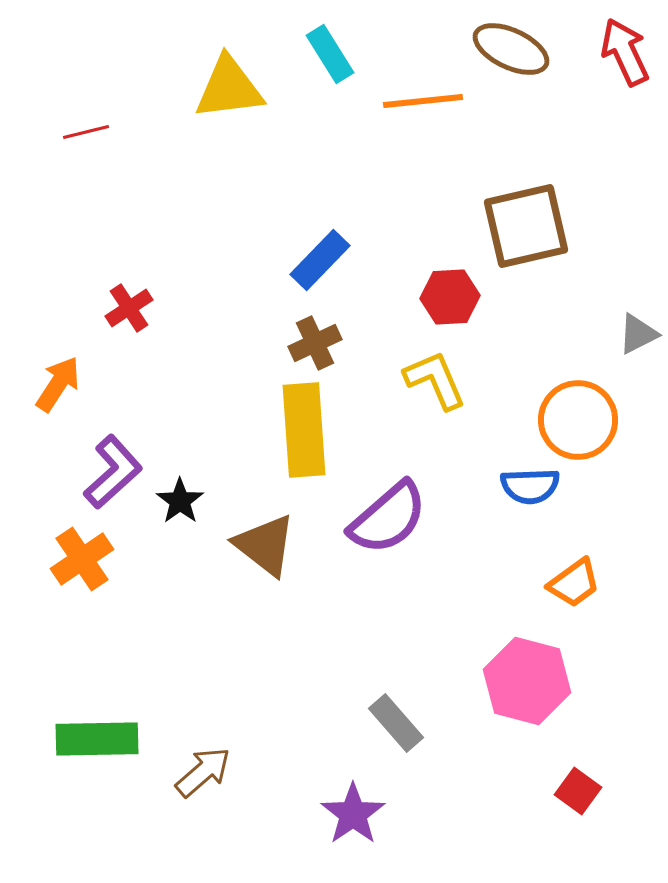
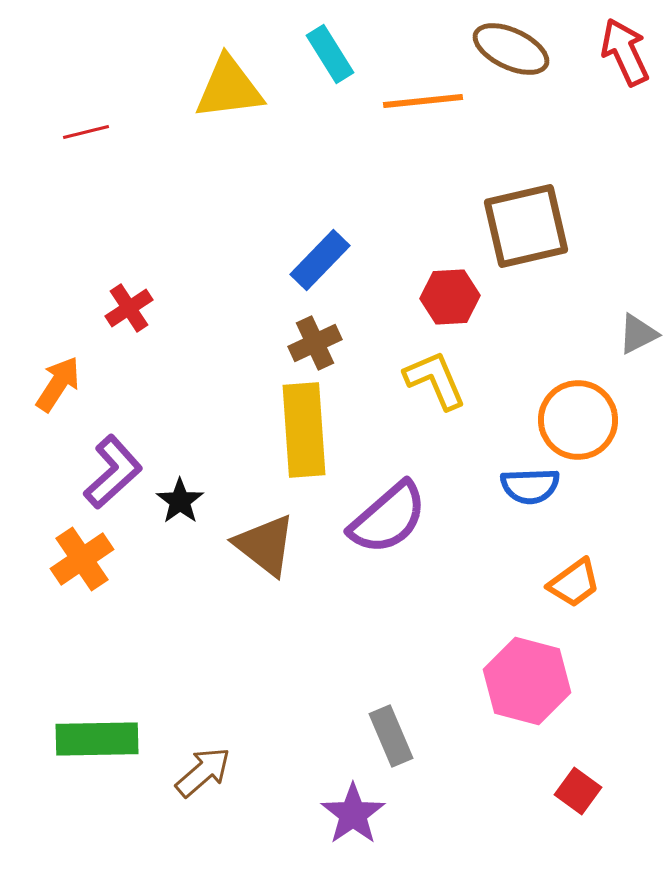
gray rectangle: moved 5 px left, 13 px down; rotated 18 degrees clockwise
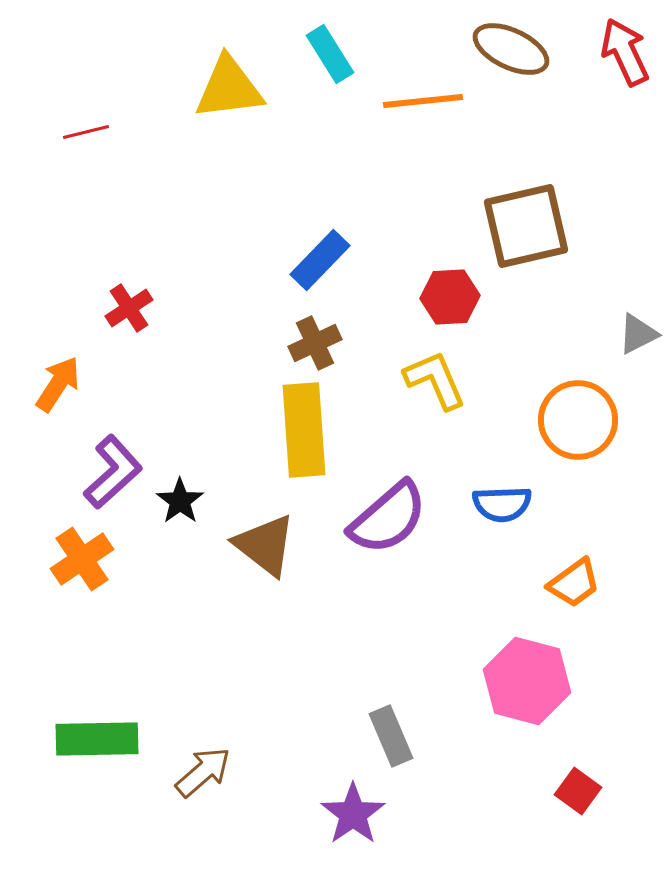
blue semicircle: moved 28 px left, 18 px down
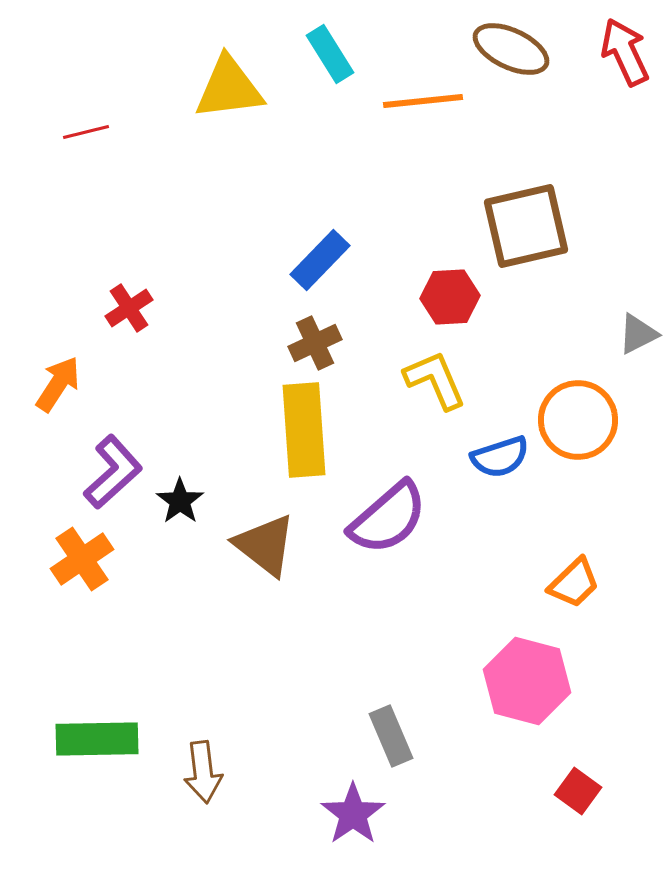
blue semicircle: moved 2 px left, 47 px up; rotated 16 degrees counterclockwise
orange trapezoid: rotated 8 degrees counterclockwise
brown arrow: rotated 124 degrees clockwise
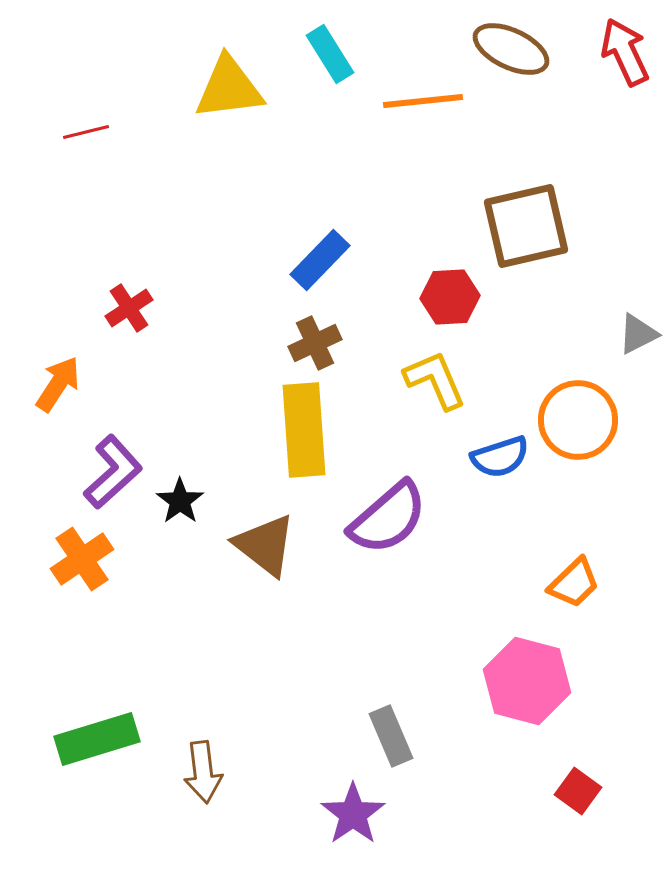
green rectangle: rotated 16 degrees counterclockwise
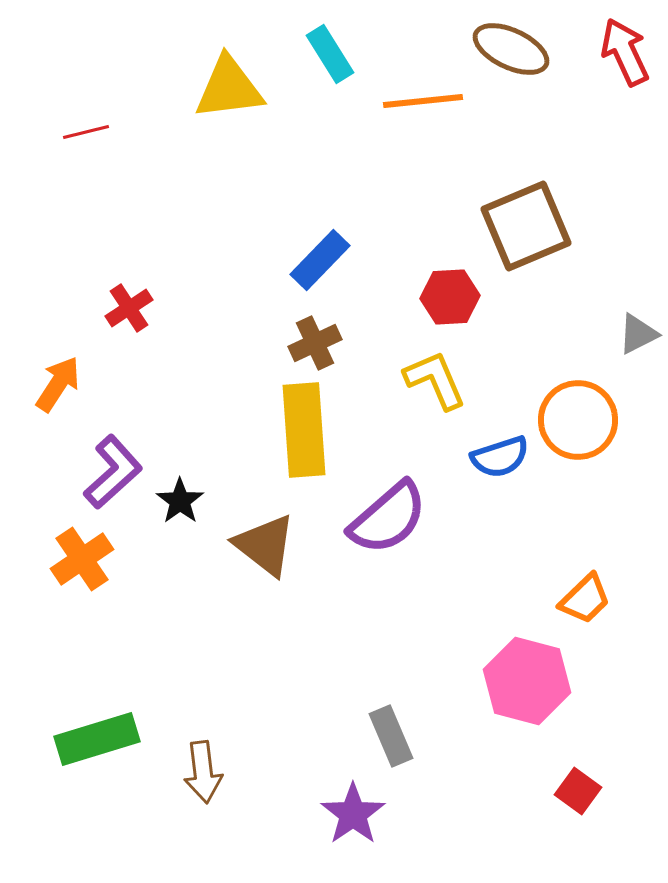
brown square: rotated 10 degrees counterclockwise
orange trapezoid: moved 11 px right, 16 px down
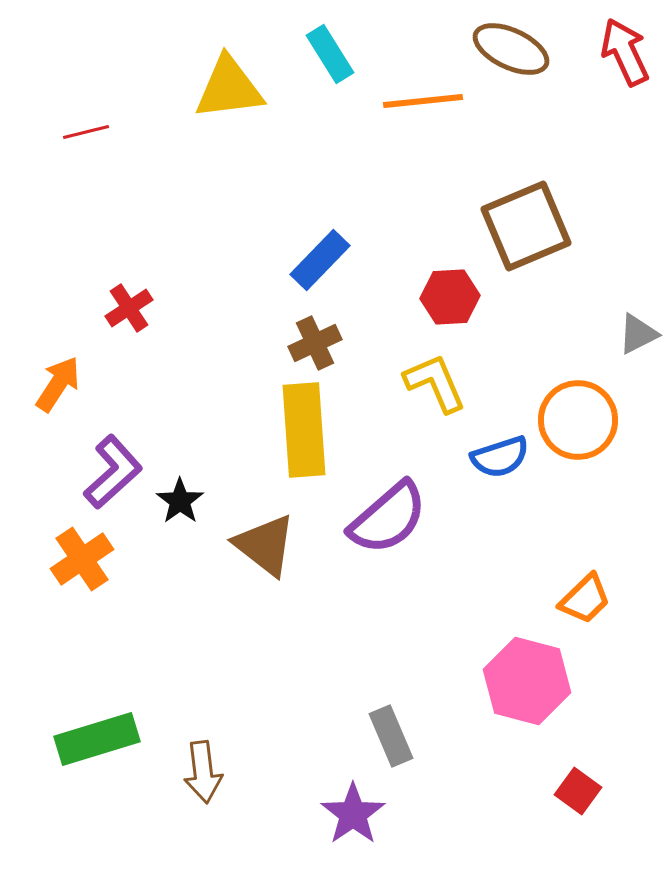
yellow L-shape: moved 3 px down
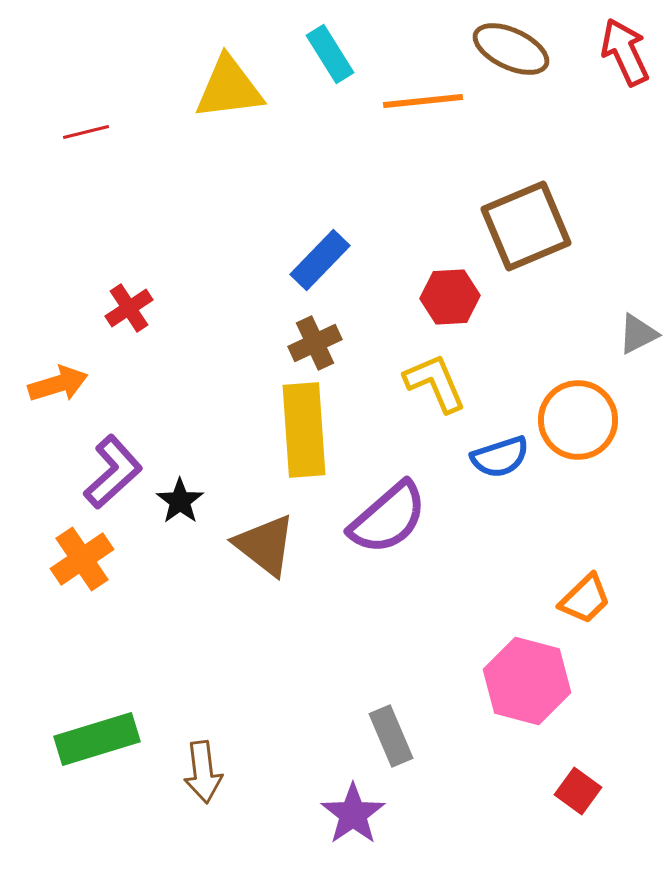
orange arrow: rotated 40 degrees clockwise
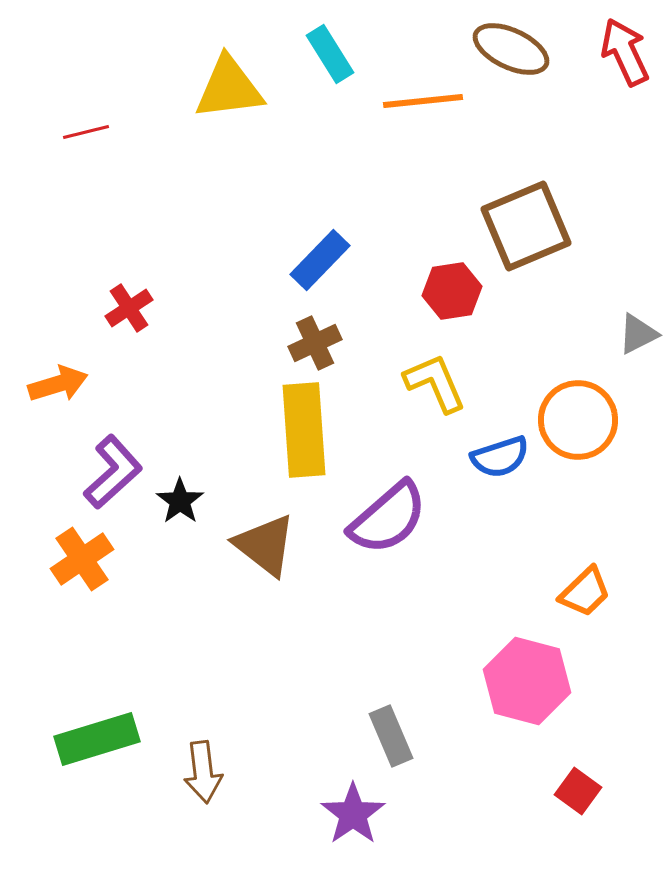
red hexagon: moved 2 px right, 6 px up; rotated 6 degrees counterclockwise
orange trapezoid: moved 7 px up
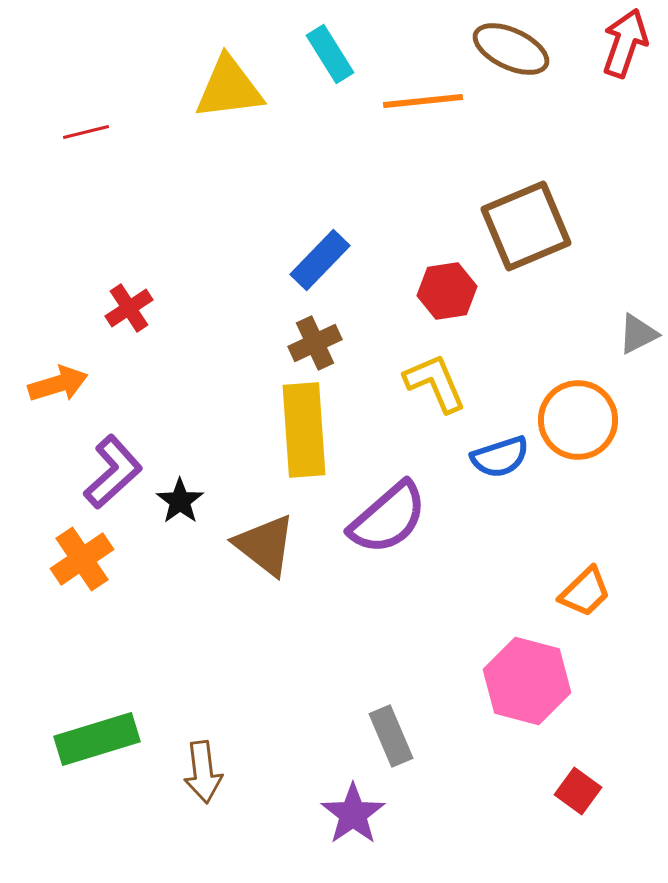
red arrow: moved 9 px up; rotated 44 degrees clockwise
red hexagon: moved 5 px left
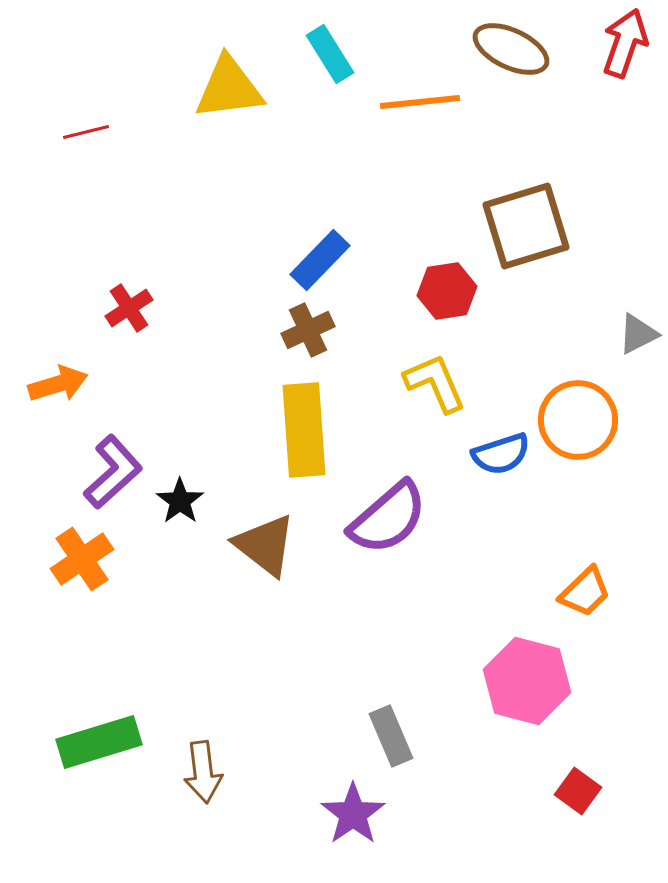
orange line: moved 3 px left, 1 px down
brown square: rotated 6 degrees clockwise
brown cross: moved 7 px left, 13 px up
blue semicircle: moved 1 px right, 3 px up
green rectangle: moved 2 px right, 3 px down
